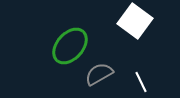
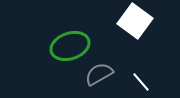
green ellipse: rotated 30 degrees clockwise
white line: rotated 15 degrees counterclockwise
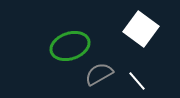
white square: moved 6 px right, 8 px down
white line: moved 4 px left, 1 px up
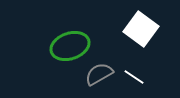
white line: moved 3 px left, 4 px up; rotated 15 degrees counterclockwise
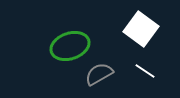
white line: moved 11 px right, 6 px up
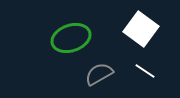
green ellipse: moved 1 px right, 8 px up
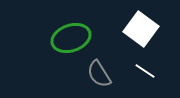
gray semicircle: rotated 92 degrees counterclockwise
